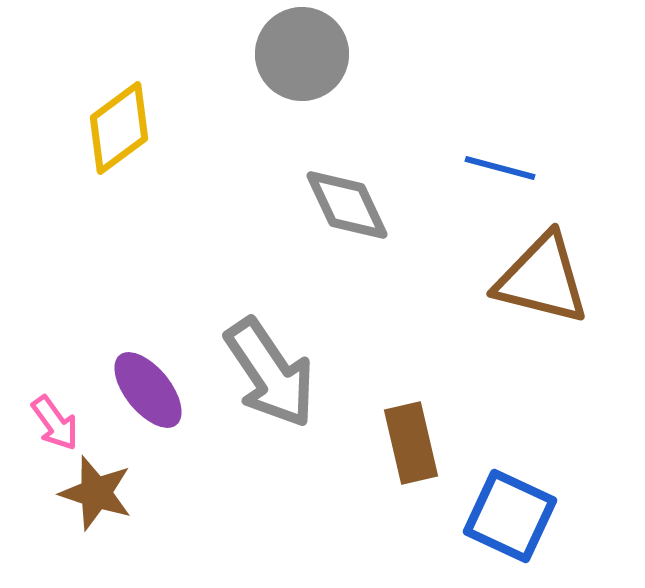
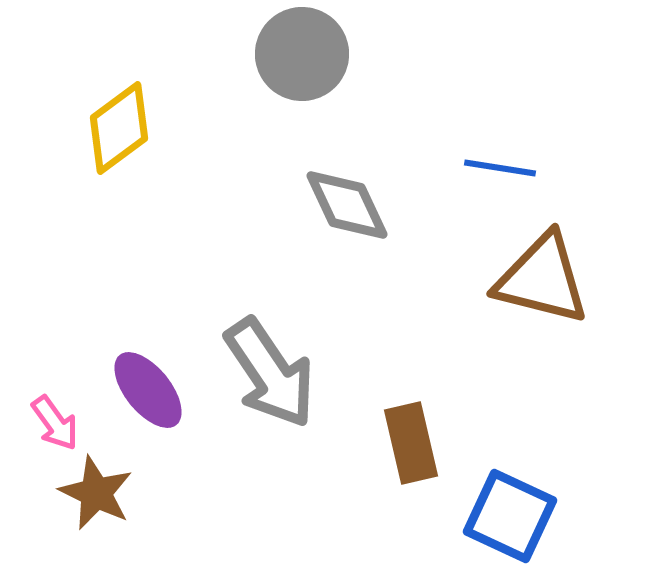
blue line: rotated 6 degrees counterclockwise
brown star: rotated 8 degrees clockwise
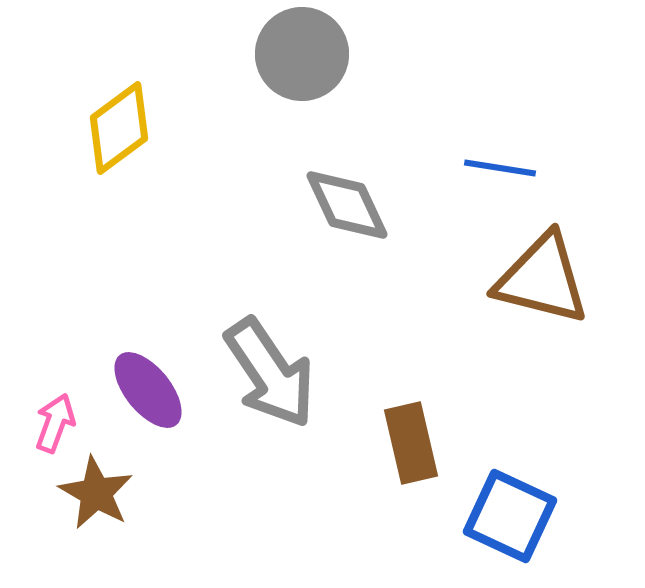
pink arrow: rotated 124 degrees counterclockwise
brown star: rotated 4 degrees clockwise
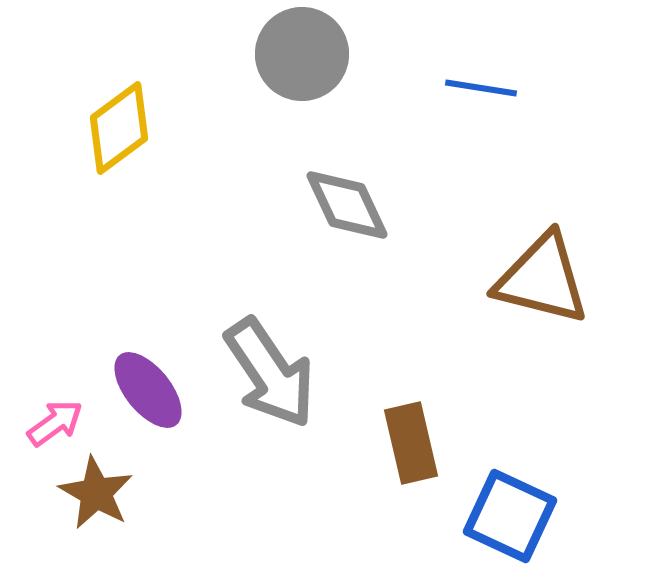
blue line: moved 19 px left, 80 px up
pink arrow: rotated 34 degrees clockwise
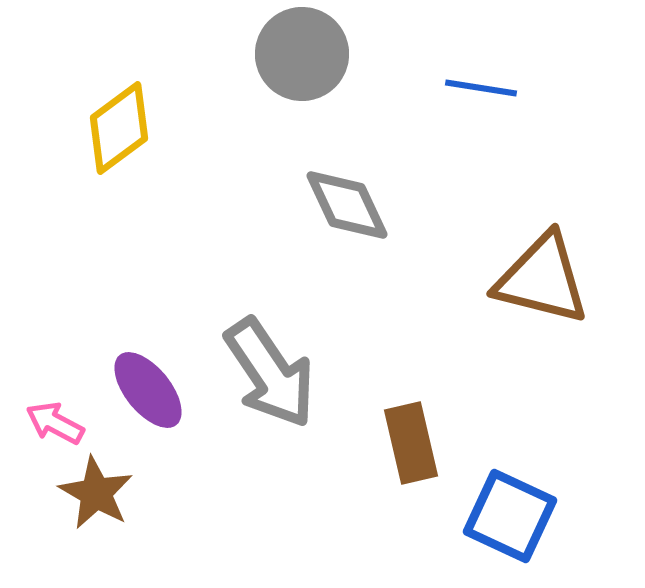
pink arrow: rotated 116 degrees counterclockwise
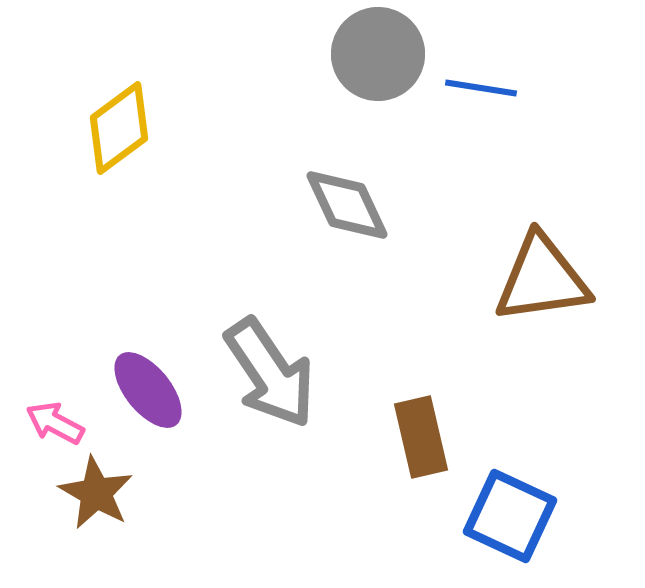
gray circle: moved 76 px right
brown triangle: rotated 22 degrees counterclockwise
brown rectangle: moved 10 px right, 6 px up
